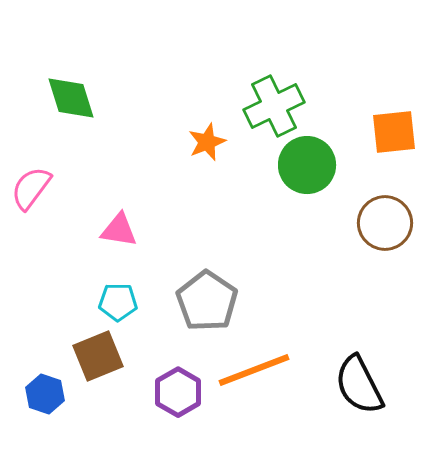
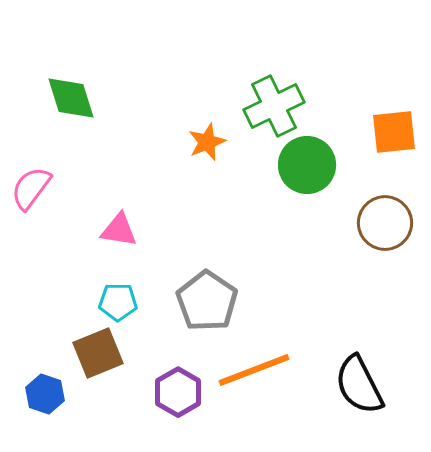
brown square: moved 3 px up
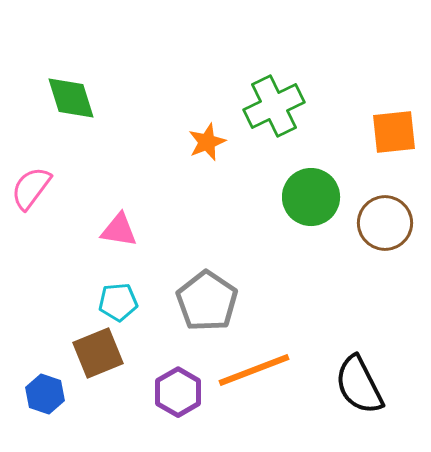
green circle: moved 4 px right, 32 px down
cyan pentagon: rotated 6 degrees counterclockwise
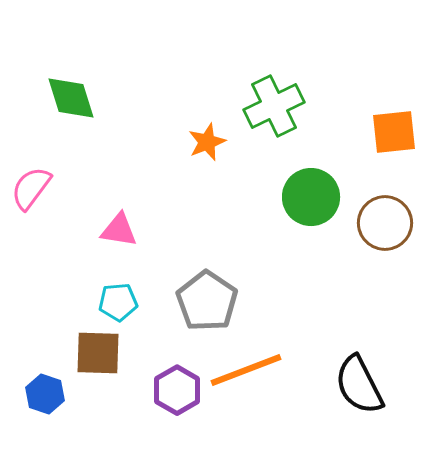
brown square: rotated 24 degrees clockwise
orange line: moved 8 px left
purple hexagon: moved 1 px left, 2 px up
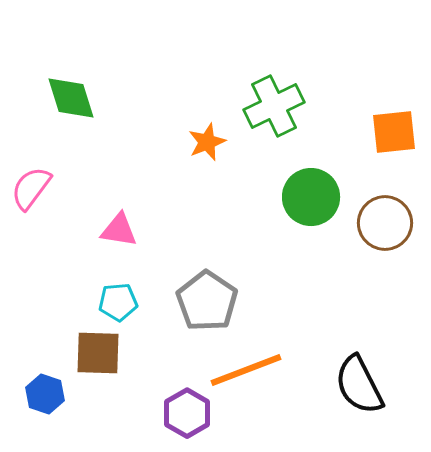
purple hexagon: moved 10 px right, 23 px down
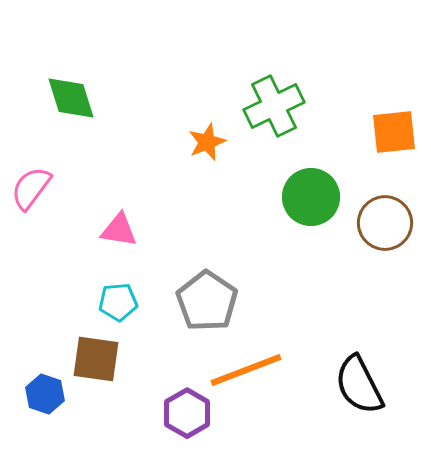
brown square: moved 2 px left, 6 px down; rotated 6 degrees clockwise
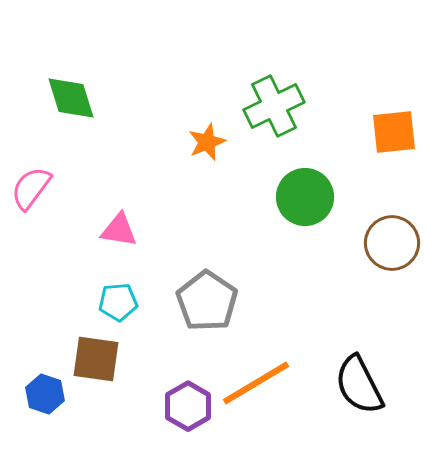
green circle: moved 6 px left
brown circle: moved 7 px right, 20 px down
orange line: moved 10 px right, 13 px down; rotated 10 degrees counterclockwise
purple hexagon: moved 1 px right, 7 px up
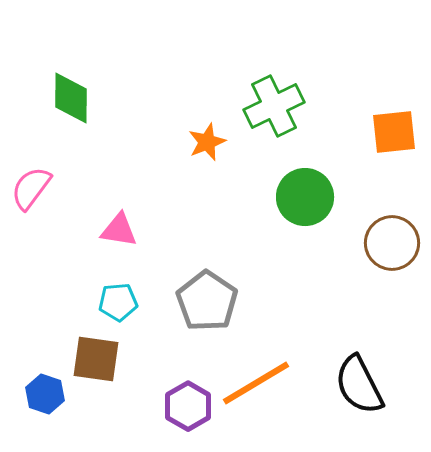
green diamond: rotated 18 degrees clockwise
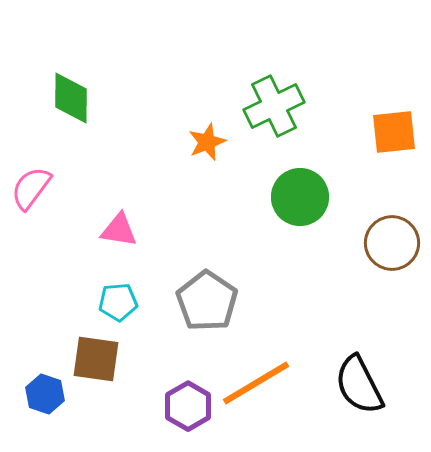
green circle: moved 5 px left
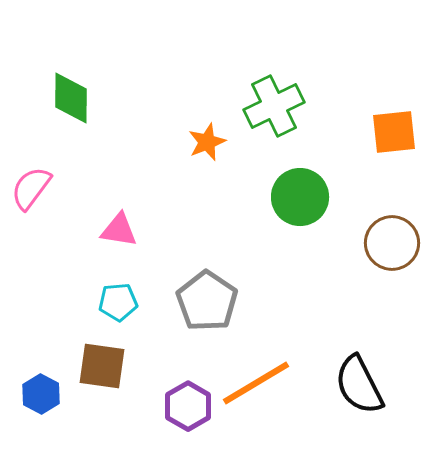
brown square: moved 6 px right, 7 px down
blue hexagon: moved 4 px left; rotated 9 degrees clockwise
